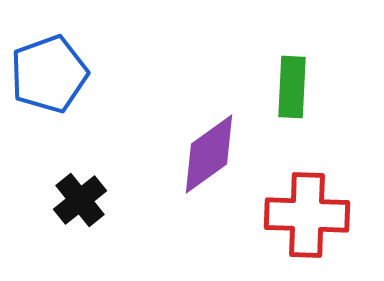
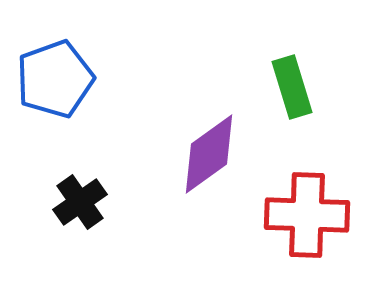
blue pentagon: moved 6 px right, 5 px down
green rectangle: rotated 20 degrees counterclockwise
black cross: moved 2 px down; rotated 4 degrees clockwise
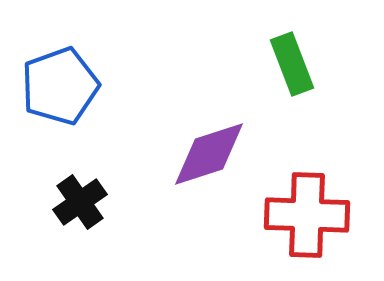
blue pentagon: moved 5 px right, 7 px down
green rectangle: moved 23 px up; rotated 4 degrees counterclockwise
purple diamond: rotated 18 degrees clockwise
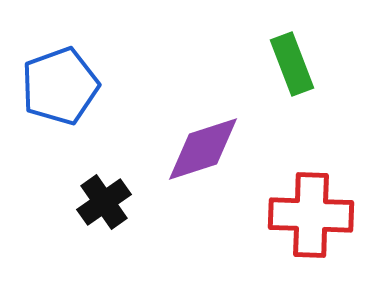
purple diamond: moved 6 px left, 5 px up
black cross: moved 24 px right
red cross: moved 4 px right
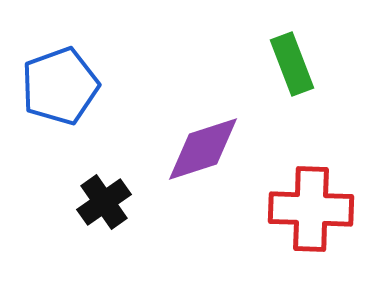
red cross: moved 6 px up
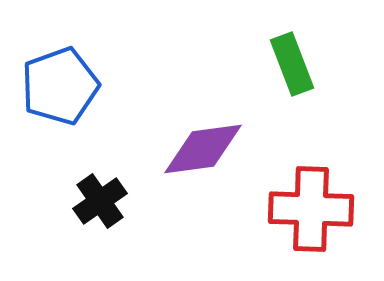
purple diamond: rotated 10 degrees clockwise
black cross: moved 4 px left, 1 px up
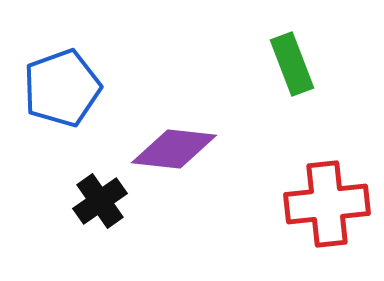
blue pentagon: moved 2 px right, 2 px down
purple diamond: moved 29 px left; rotated 14 degrees clockwise
red cross: moved 16 px right, 5 px up; rotated 8 degrees counterclockwise
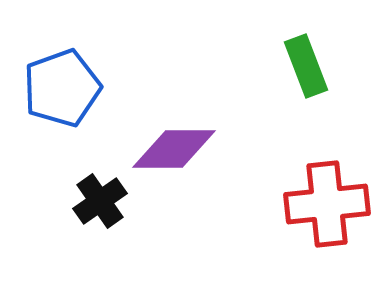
green rectangle: moved 14 px right, 2 px down
purple diamond: rotated 6 degrees counterclockwise
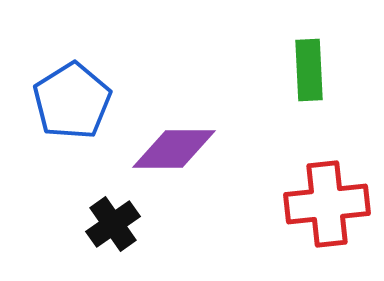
green rectangle: moved 3 px right, 4 px down; rotated 18 degrees clockwise
blue pentagon: moved 10 px right, 13 px down; rotated 12 degrees counterclockwise
black cross: moved 13 px right, 23 px down
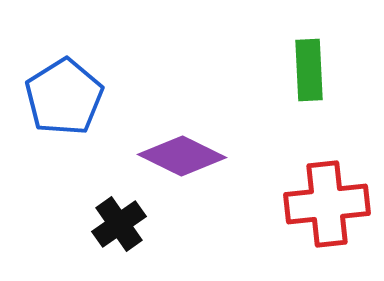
blue pentagon: moved 8 px left, 4 px up
purple diamond: moved 8 px right, 7 px down; rotated 26 degrees clockwise
black cross: moved 6 px right
